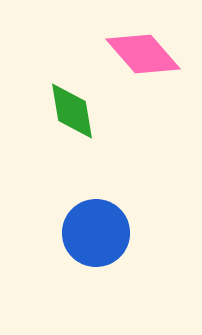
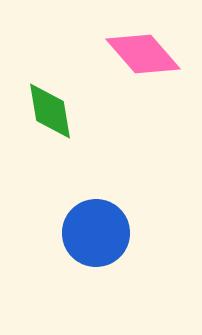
green diamond: moved 22 px left
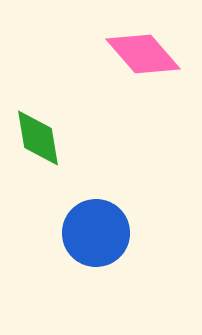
green diamond: moved 12 px left, 27 px down
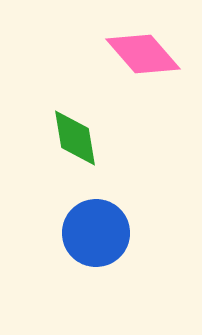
green diamond: moved 37 px right
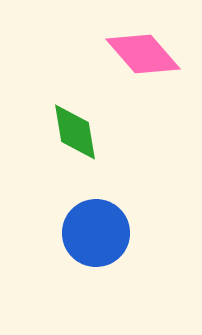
green diamond: moved 6 px up
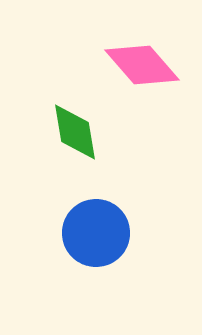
pink diamond: moved 1 px left, 11 px down
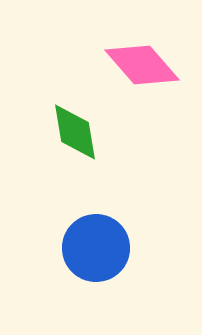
blue circle: moved 15 px down
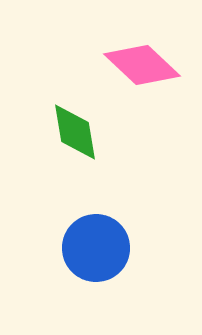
pink diamond: rotated 6 degrees counterclockwise
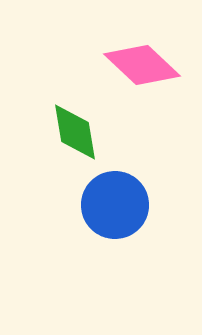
blue circle: moved 19 px right, 43 px up
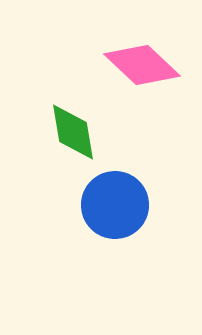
green diamond: moved 2 px left
